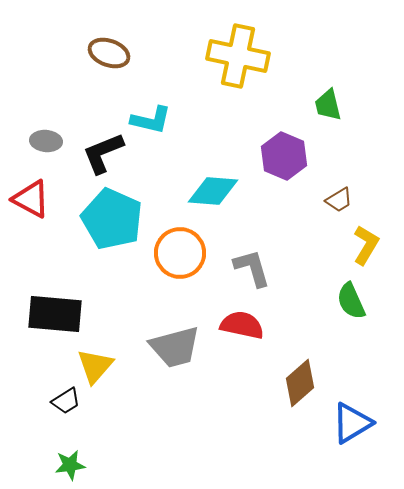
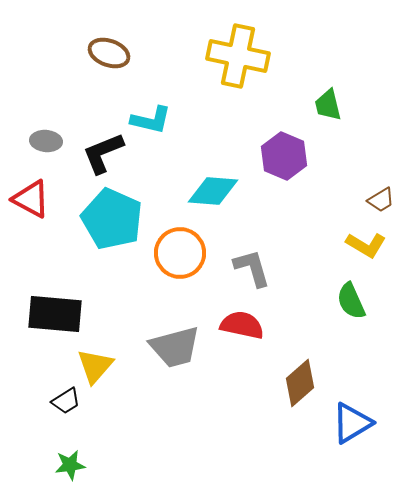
brown trapezoid: moved 42 px right
yellow L-shape: rotated 90 degrees clockwise
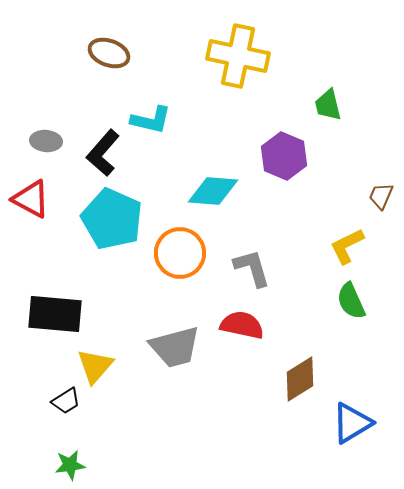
black L-shape: rotated 27 degrees counterclockwise
brown trapezoid: moved 4 px up; rotated 144 degrees clockwise
yellow L-shape: moved 19 px left, 1 px down; rotated 123 degrees clockwise
brown diamond: moved 4 px up; rotated 9 degrees clockwise
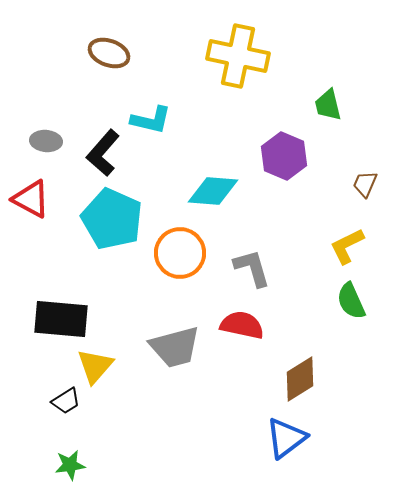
brown trapezoid: moved 16 px left, 12 px up
black rectangle: moved 6 px right, 5 px down
blue triangle: moved 66 px left, 15 px down; rotated 6 degrees counterclockwise
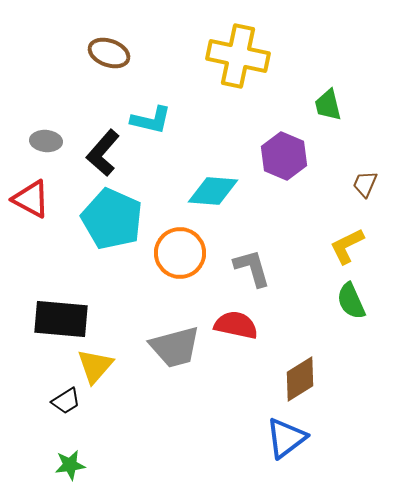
red semicircle: moved 6 px left
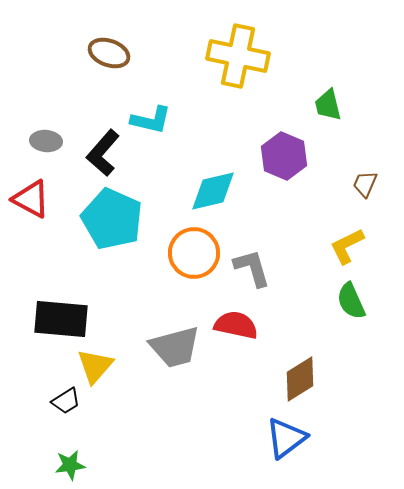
cyan diamond: rotated 18 degrees counterclockwise
orange circle: moved 14 px right
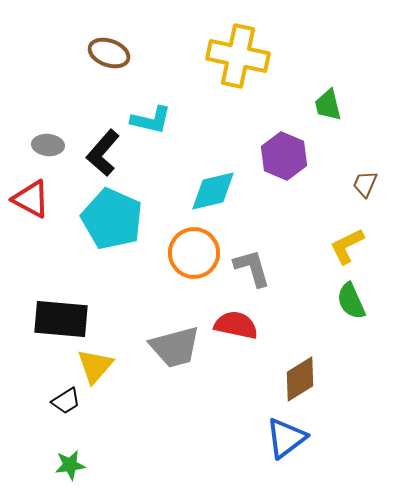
gray ellipse: moved 2 px right, 4 px down
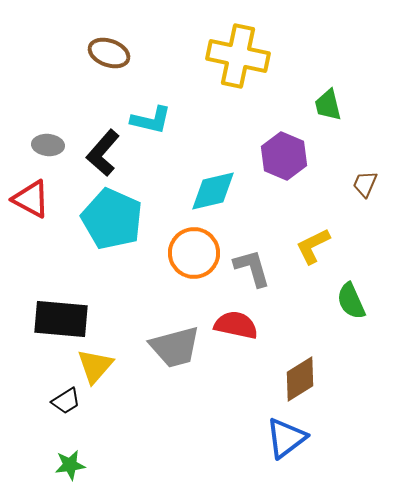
yellow L-shape: moved 34 px left
